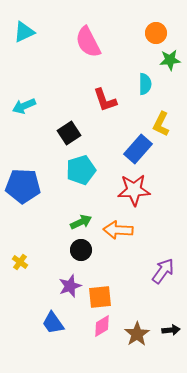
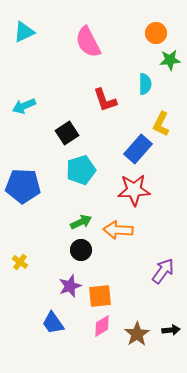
black square: moved 2 px left
orange square: moved 1 px up
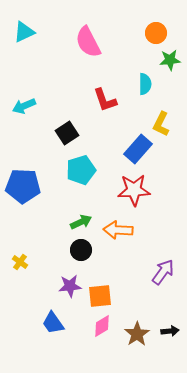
purple arrow: moved 1 px down
purple star: rotated 15 degrees clockwise
black arrow: moved 1 px left, 1 px down
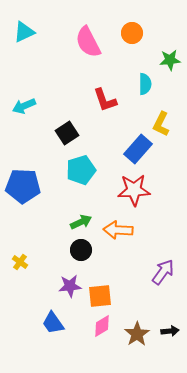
orange circle: moved 24 px left
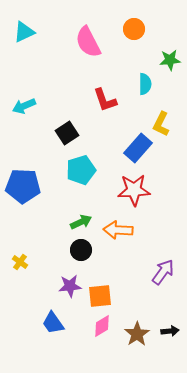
orange circle: moved 2 px right, 4 px up
blue rectangle: moved 1 px up
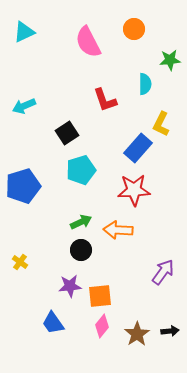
blue pentagon: rotated 20 degrees counterclockwise
pink diamond: rotated 20 degrees counterclockwise
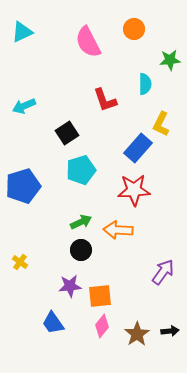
cyan triangle: moved 2 px left
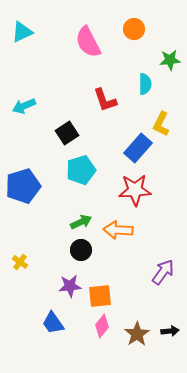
red star: moved 1 px right
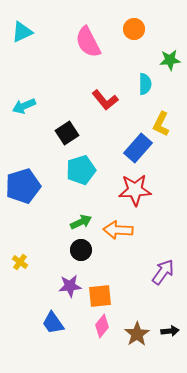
red L-shape: rotated 20 degrees counterclockwise
